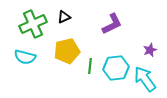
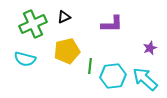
purple L-shape: rotated 25 degrees clockwise
purple star: moved 2 px up
cyan semicircle: moved 2 px down
cyan hexagon: moved 3 px left, 8 px down
cyan arrow: rotated 12 degrees counterclockwise
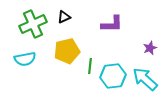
cyan semicircle: rotated 25 degrees counterclockwise
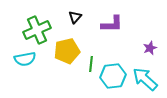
black triangle: moved 11 px right; rotated 24 degrees counterclockwise
green cross: moved 4 px right, 6 px down
green line: moved 1 px right, 2 px up
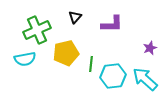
yellow pentagon: moved 1 px left, 2 px down
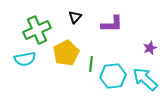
yellow pentagon: rotated 15 degrees counterclockwise
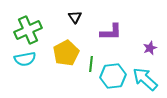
black triangle: rotated 16 degrees counterclockwise
purple L-shape: moved 1 px left, 8 px down
green cross: moved 9 px left
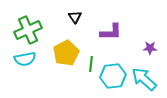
purple star: rotated 24 degrees clockwise
cyan arrow: moved 1 px left
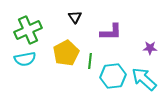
green line: moved 1 px left, 3 px up
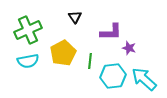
purple star: moved 21 px left; rotated 16 degrees clockwise
yellow pentagon: moved 3 px left
cyan semicircle: moved 3 px right, 2 px down
